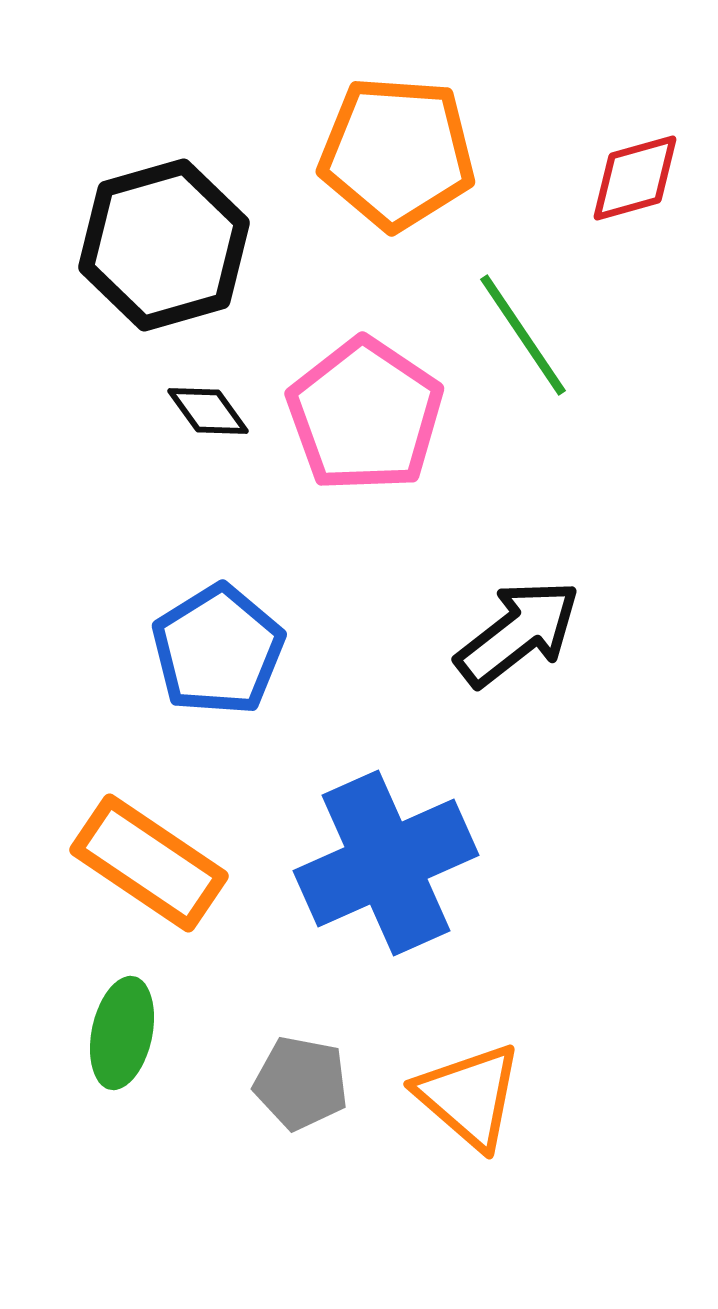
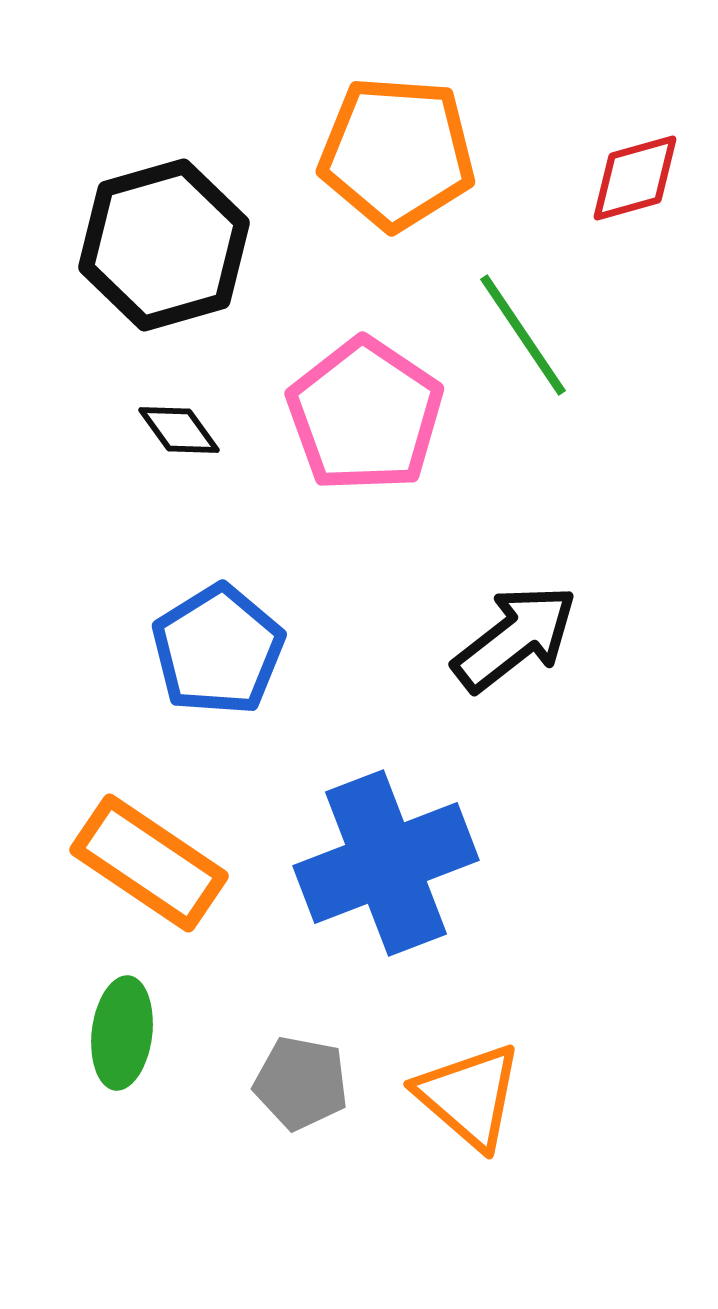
black diamond: moved 29 px left, 19 px down
black arrow: moved 3 px left, 5 px down
blue cross: rotated 3 degrees clockwise
green ellipse: rotated 5 degrees counterclockwise
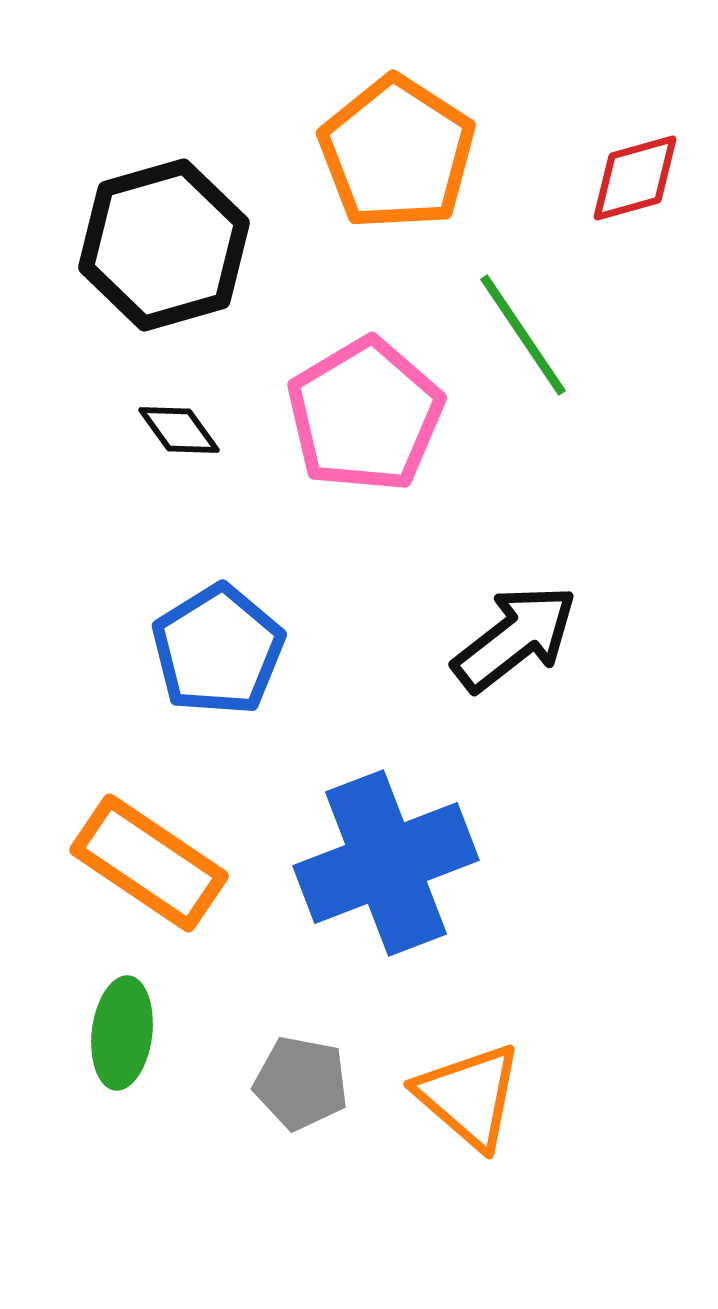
orange pentagon: rotated 29 degrees clockwise
pink pentagon: rotated 7 degrees clockwise
